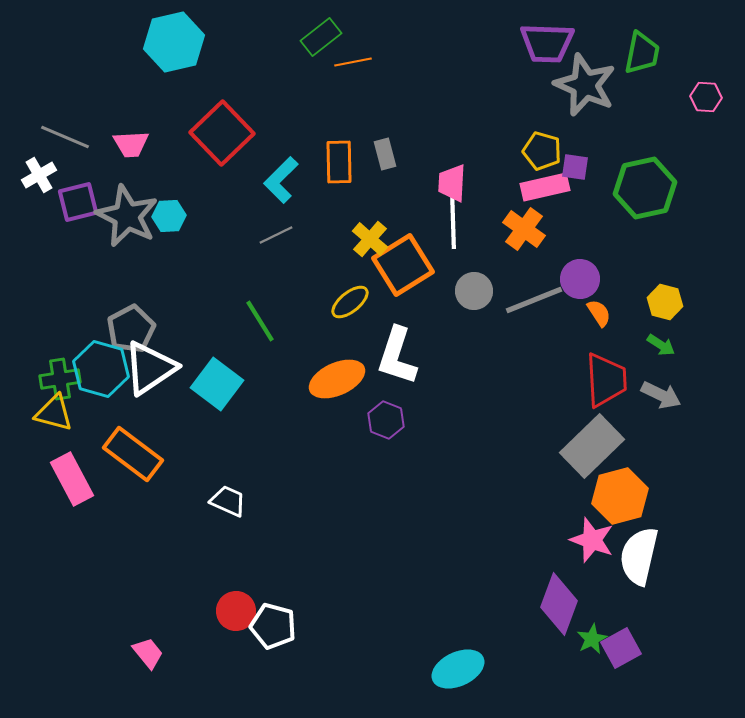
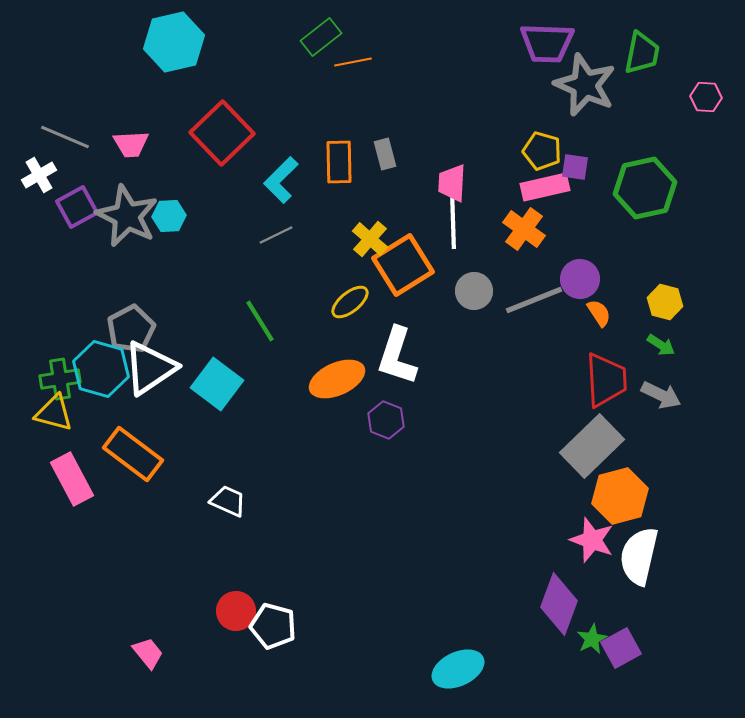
purple square at (78, 202): moved 1 px left, 5 px down; rotated 15 degrees counterclockwise
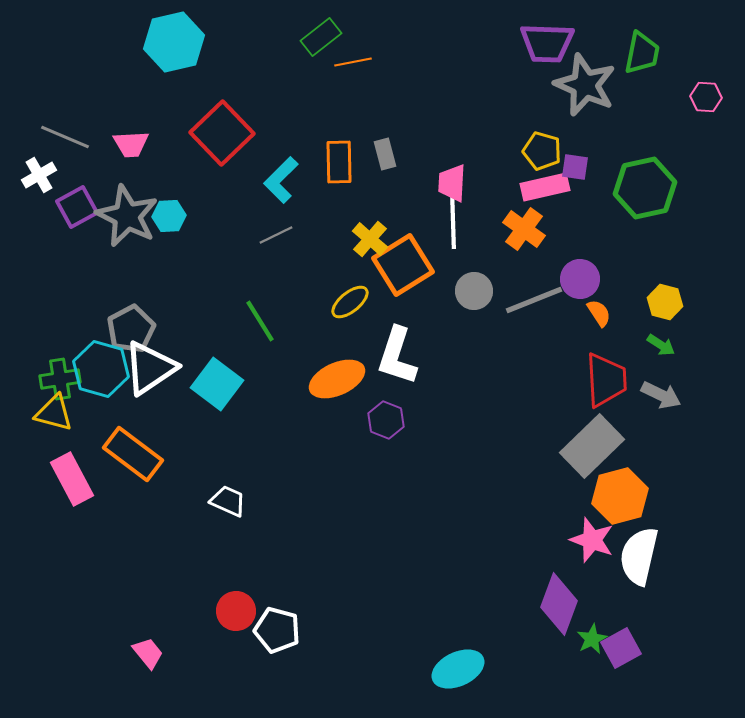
white pentagon at (273, 626): moved 4 px right, 4 px down
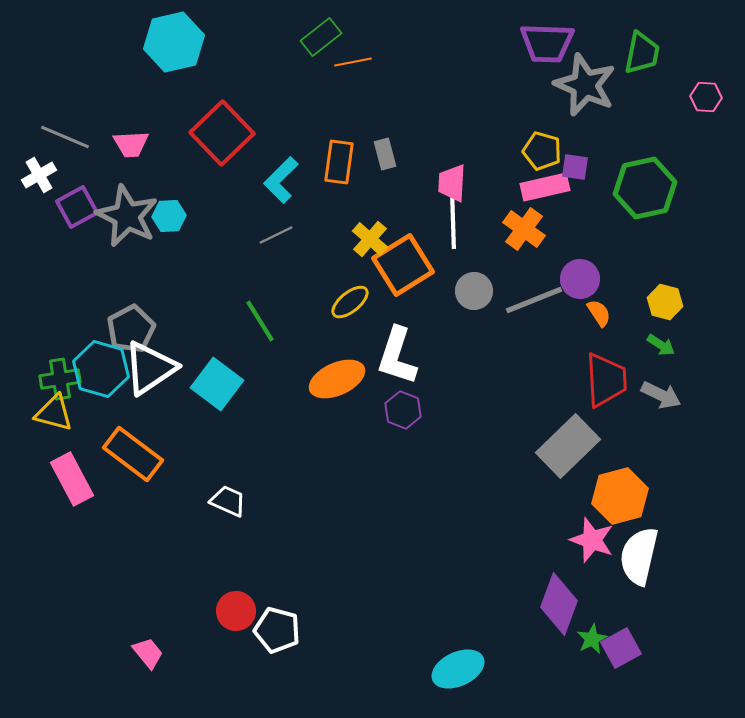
orange rectangle at (339, 162): rotated 9 degrees clockwise
purple hexagon at (386, 420): moved 17 px right, 10 px up
gray rectangle at (592, 446): moved 24 px left
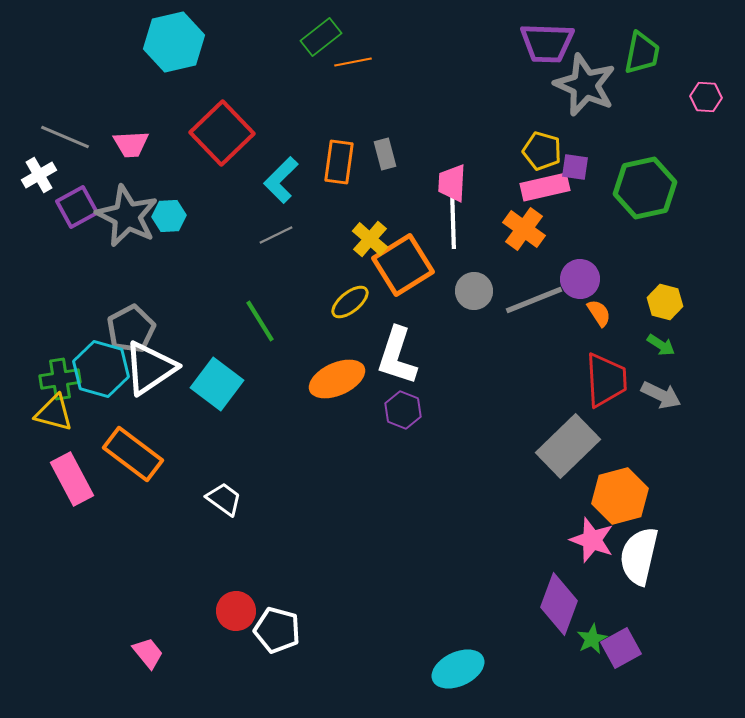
white trapezoid at (228, 501): moved 4 px left, 2 px up; rotated 12 degrees clockwise
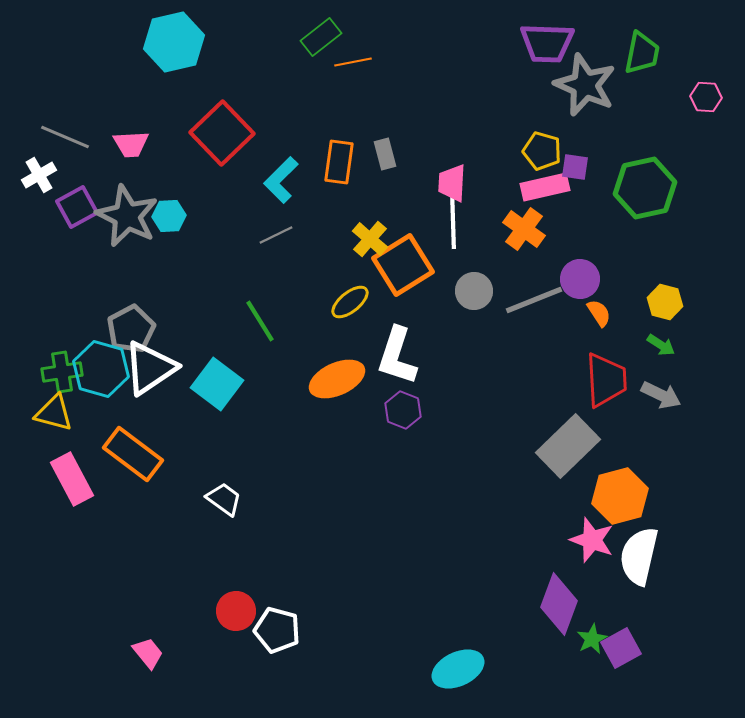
green cross at (60, 379): moved 2 px right, 7 px up
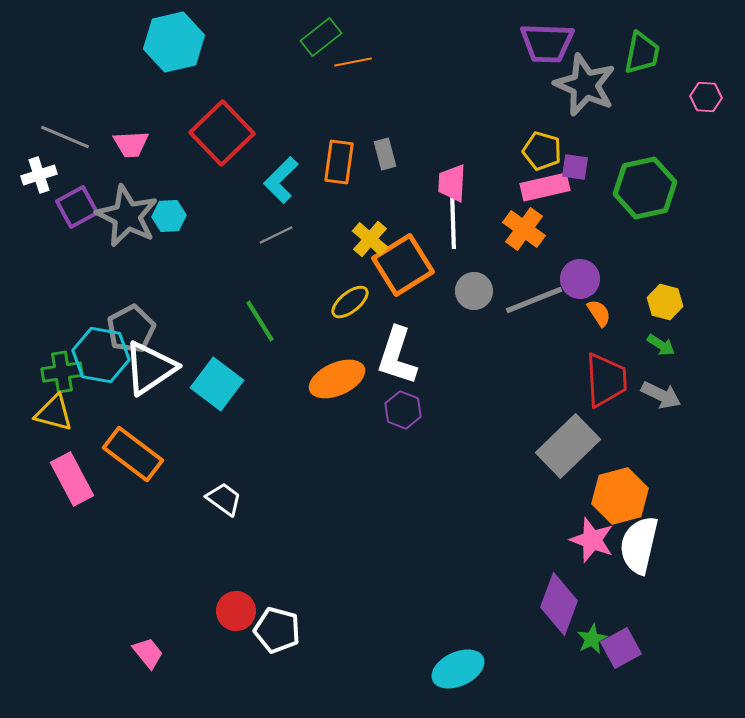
white cross at (39, 175): rotated 12 degrees clockwise
cyan hexagon at (101, 369): moved 14 px up; rotated 6 degrees counterclockwise
white semicircle at (639, 556): moved 11 px up
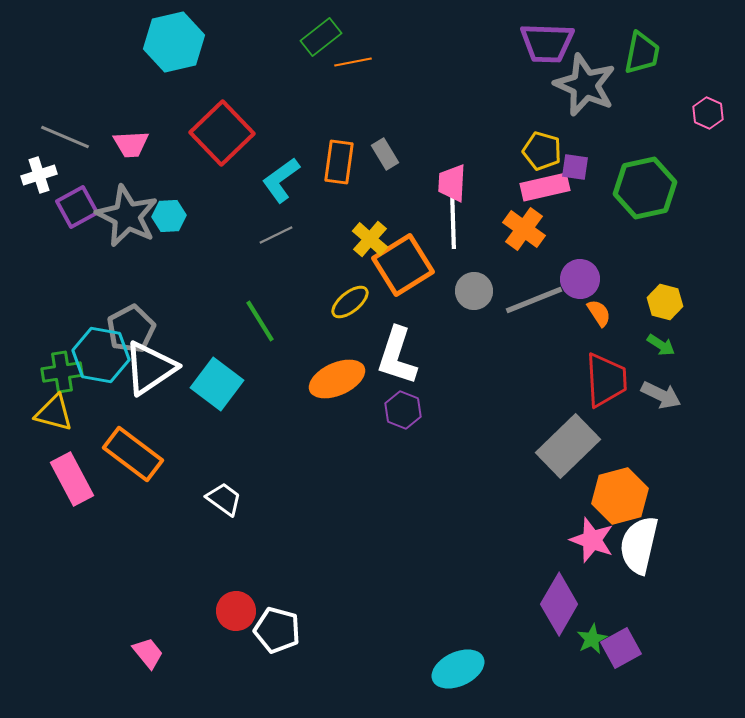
pink hexagon at (706, 97): moved 2 px right, 16 px down; rotated 20 degrees clockwise
gray rectangle at (385, 154): rotated 16 degrees counterclockwise
cyan L-shape at (281, 180): rotated 9 degrees clockwise
purple diamond at (559, 604): rotated 10 degrees clockwise
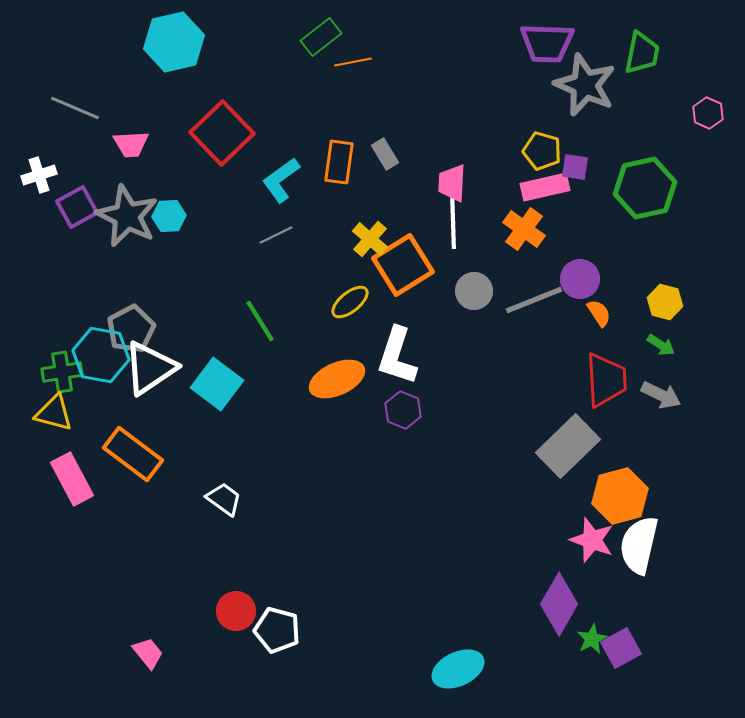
gray line at (65, 137): moved 10 px right, 29 px up
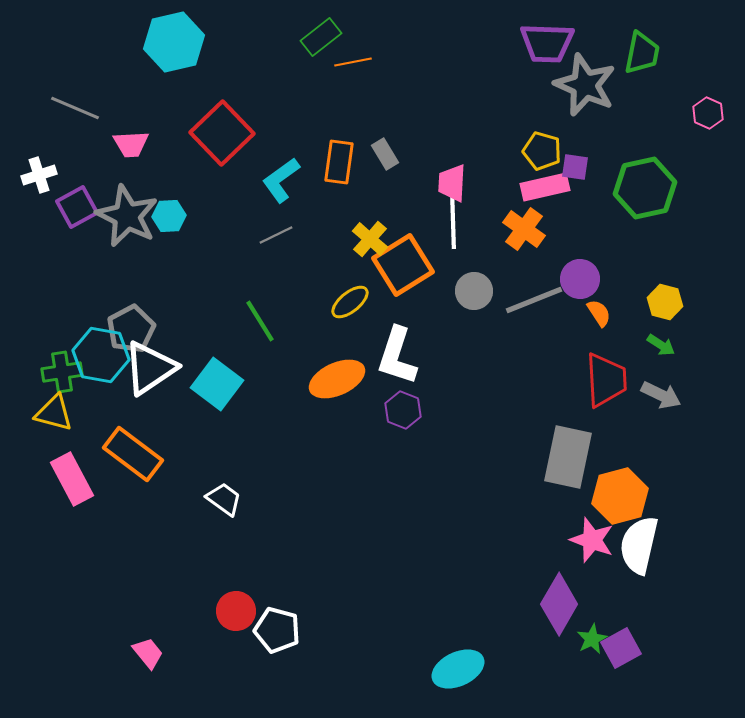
gray rectangle at (568, 446): moved 11 px down; rotated 34 degrees counterclockwise
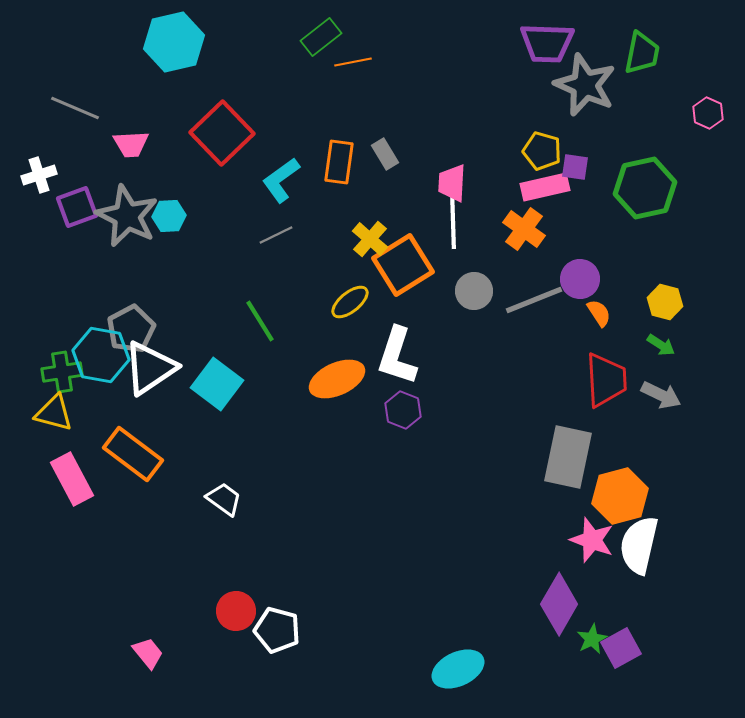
purple square at (77, 207): rotated 9 degrees clockwise
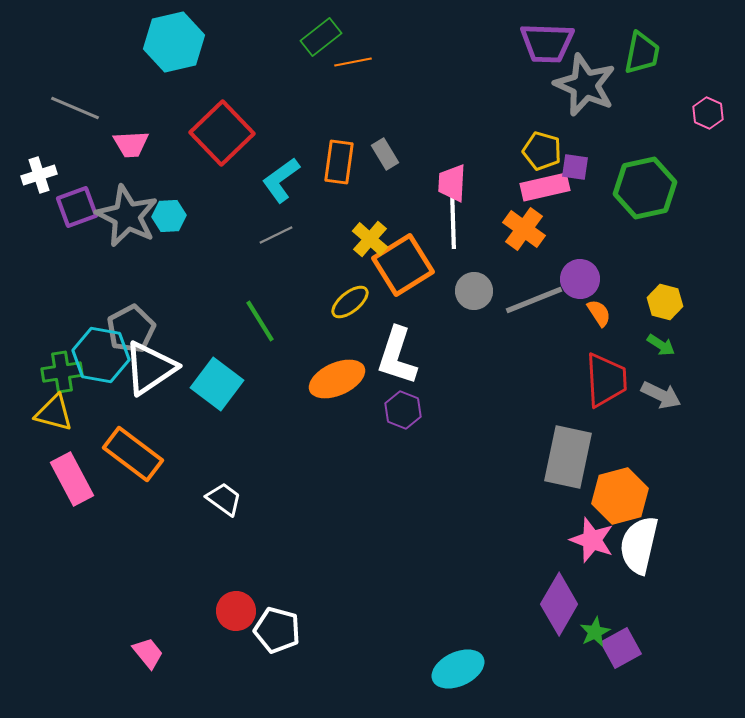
green star at (592, 639): moved 3 px right, 7 px up
